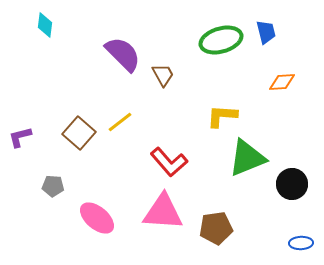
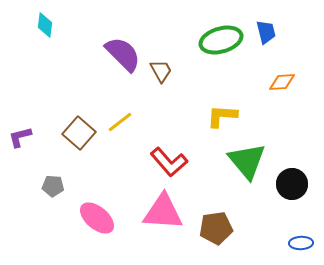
brown trapezoid: moved 2 px left, 4 px up
green triangle: moved 3 px down; rotated 48 degrees counterclockwise
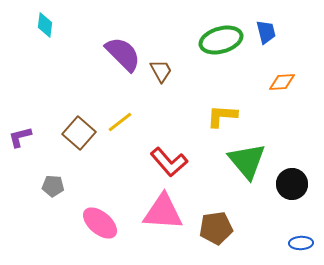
pink ellipse: moved 3 px right, 5 px down
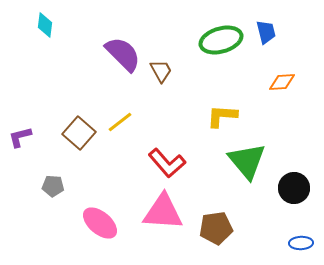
red L-shape: moved 2 px left, 1 px down
black circle: moved 2 px right, 4 px down
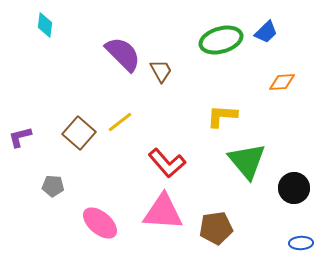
blue trapezoid: rotated 60 degrees clockwise
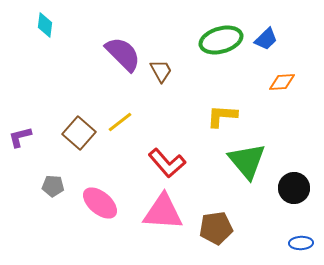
blue trapezoid: moved 7 px down
pink ellipse: moved 20 px up
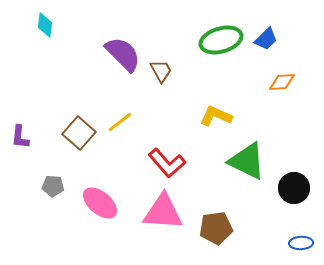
yellow L-shape: moved 6 px left; rotated 20 degrees clockwise
purple L-shape: rotated 70 degrees counterclockwise
green triangle: rotated 24 degrees counterclockwise
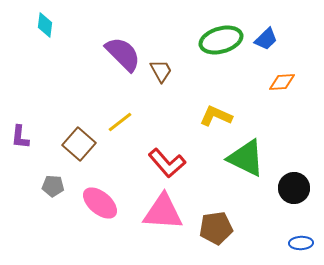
brown square: moved 11 px down
green triangle: moved 1 px left, 3 px up
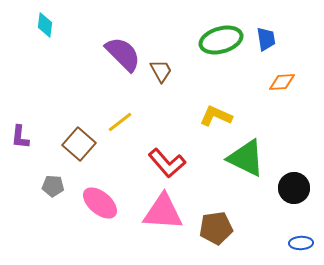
blue trapezoid: rotated 55 degrees counterclockwise
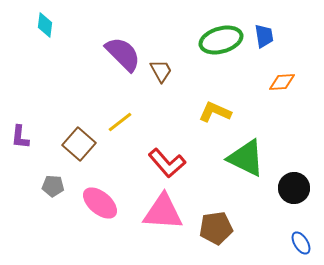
blue trapezoid: moved 2 px left, 3 px up
yellow L-shape: moved 1 px left, 4 px up
blue ellipse: rotated 60 degrees clockwise
